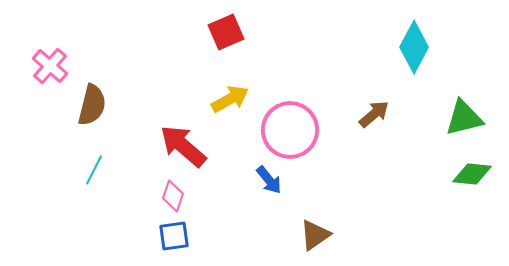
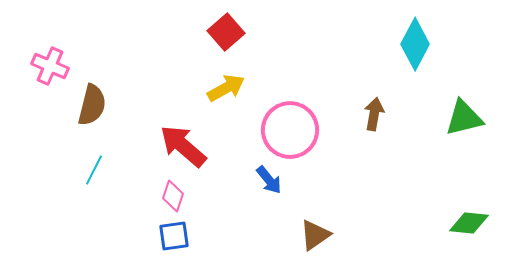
red square: rotated 18 degrees counterclockwise
cyan diamond: moved 1 px right, 3 px up
pink cross: rotated 18 degrees counterclockwise
yellow arrow: moved 4 px left, 11 px up
brown arrow: rotated 40 degrees counterclockwise
green diamond: moved 3 px left, 49 px down
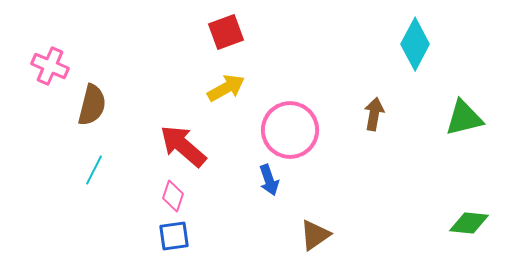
red square: rotated 21 degrees clockwise
blue arrow: rotated 20 degrees clockwise
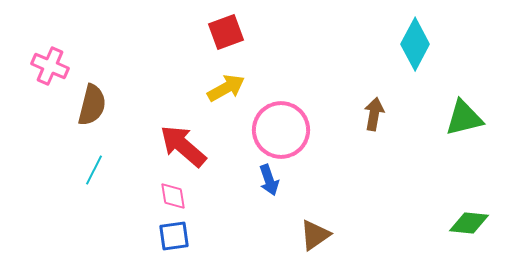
pink circle: moved 9 px left
pink diamond: rotated 28 degrees counterclockwise
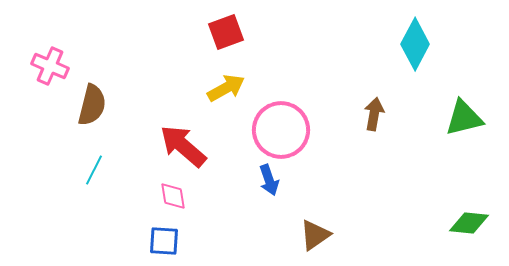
blue square: moved 10 px left, 5 px down; rotated 12 degrees clockwise
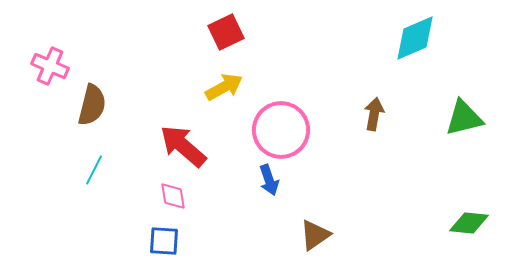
red square: rotated 6 degrees counterclockwise
cyan diamond: moved 6 px up; rotated 39 degrees clockwise
yellow arrow: moved 2 px left, 1 px up
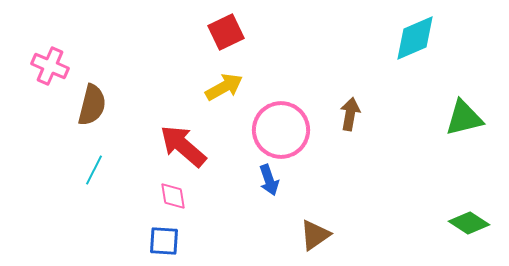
brown arrow: moved 24 px left
green diamond: rotated 27 degrees clockwise
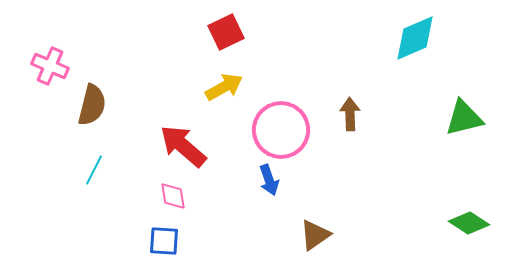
brown arrow: rotated 12 degrees counterclockwise
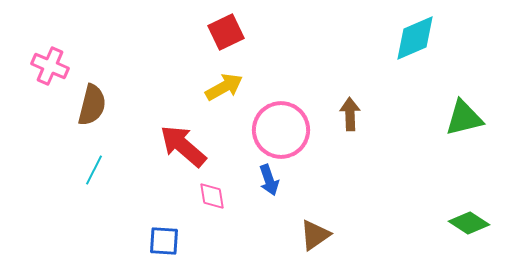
pink diamond: moved 39 px right
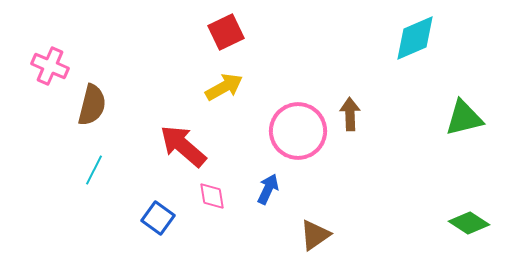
pink circle: moved 17 px right, 1 px down
blue arrow: moved 1 px left, 9 px down; rotated 136 degrees counterclockwise
blue square: moved 6 px left, 23 px up; rotated 32 degrees clockwise
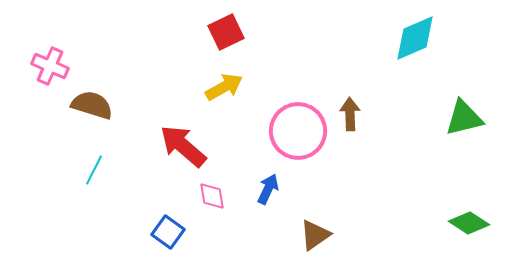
brown semicircle: rotated 87 degrees counterclockwise
blue square: moved 10 px right, 14 px down
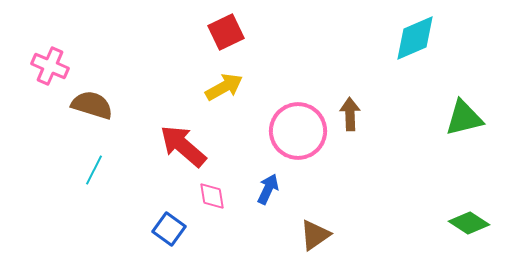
blue square: moved 1 px right, 3 px up
